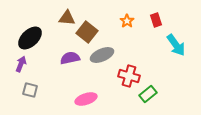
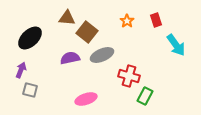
purple arrow: moved 6 px down
green rectangle: moved 3 px left, 2 px down; rotated 24 degrees counterclockwise
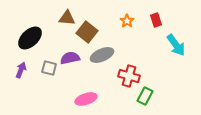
gray square: moved 19 px right, 22 px up
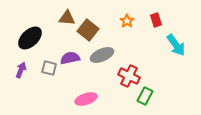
brown square: moved 1 px right, 2 px up
red cross: rotated 10 degrees clockwise
